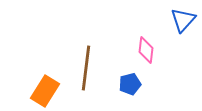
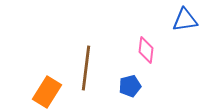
blue triangle: moved 2 px right; rotated 40 degrees clockwise
blue pentagon: moved 2 px down
orange rectangle: moved 2 px right, 1 px down
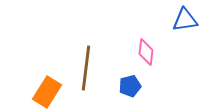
pink diamond: moved 2 px down
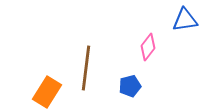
pink diamond: moved 2 px right, 5 px up; rotated 32 degrees clockwise
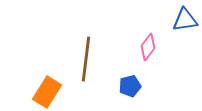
brown line: moved 9 px up
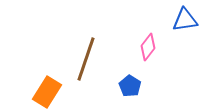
brown line: rotated 12 degrees clockwise
blue pentagon: rotated 25 degrees counterclockwise
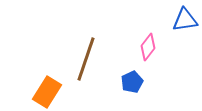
blue pentagon: moved 2 px right, 4 px up; rotated 15 degrees clockwise
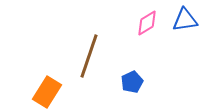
pink diamond: moved 1 px left, 24 px up; rotated 20 degrees clockwise
brown line: moved 3 px right, 3 px up
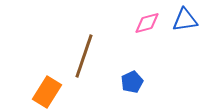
pink diamond: rotated 16 degrees clockwise
brown line: moved 5 px left
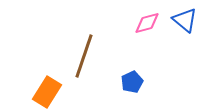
blue triangle: rotated 48 degrees clockwise
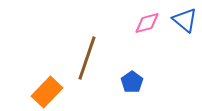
brown line: moved 3 px right, 2 px down
blue pentagon: rotated 10 degrees counterclockwise
orange rectangle: rotated 12 degrees clockwise
